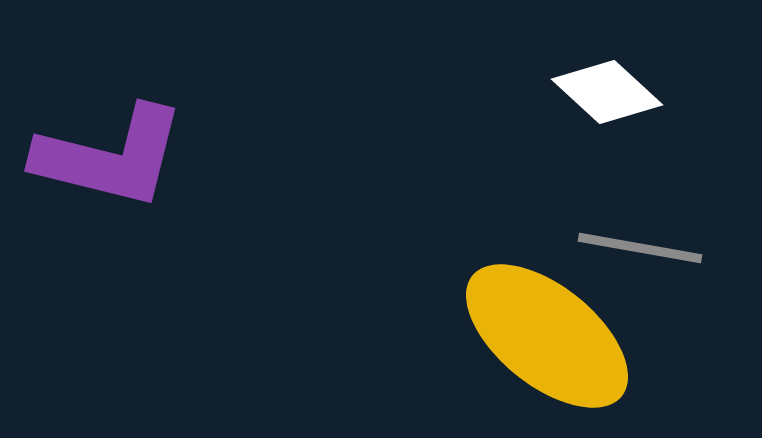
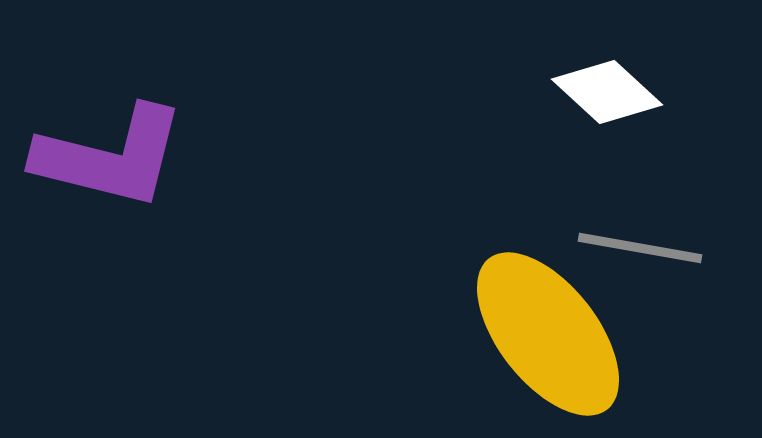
yellow ellipse: moved 1 px right, 2 px up; rotated 13 degrees clockwise
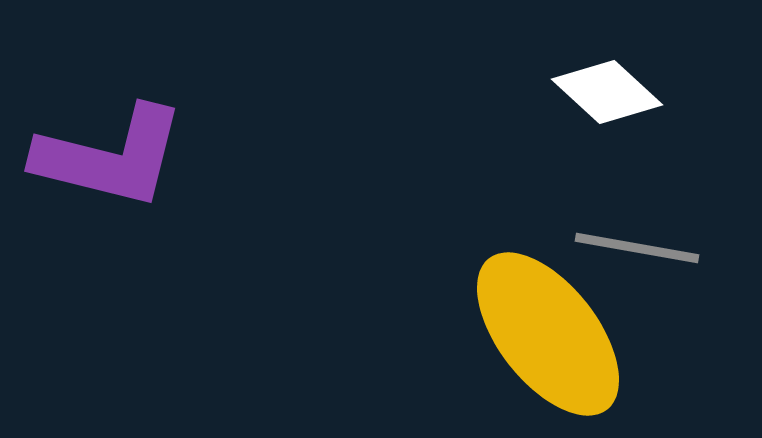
gray line: moved 3 px left
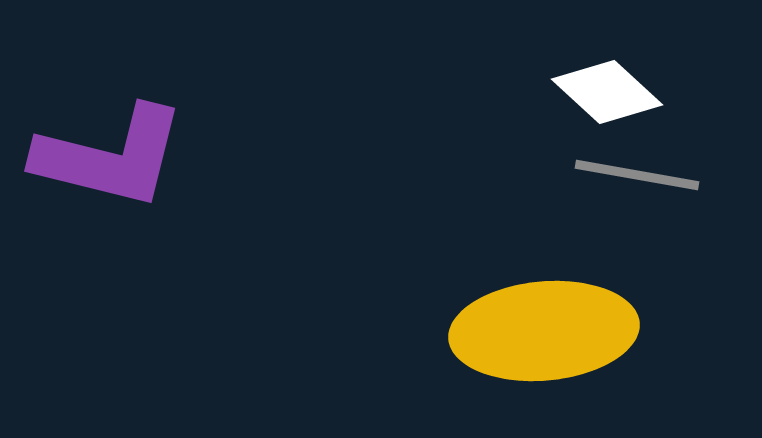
gray line: moved 73 px up
yellow ellipse: moved 4 px left, 3 px up; rotated 57 degrees counterclockwise
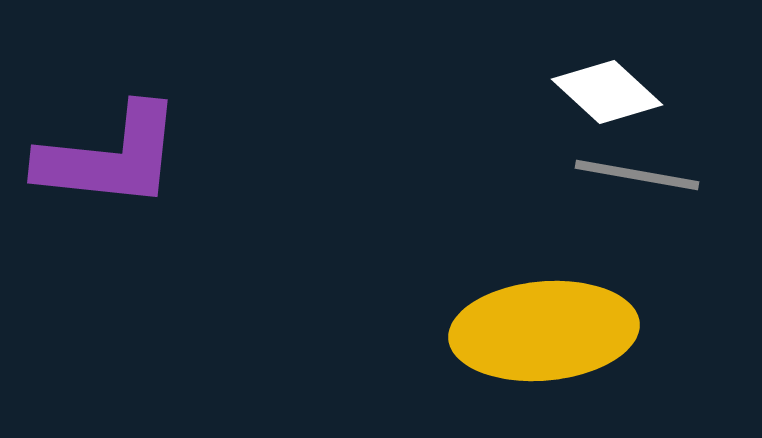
purple L-shape: rotated 8 degrees counterclockwise
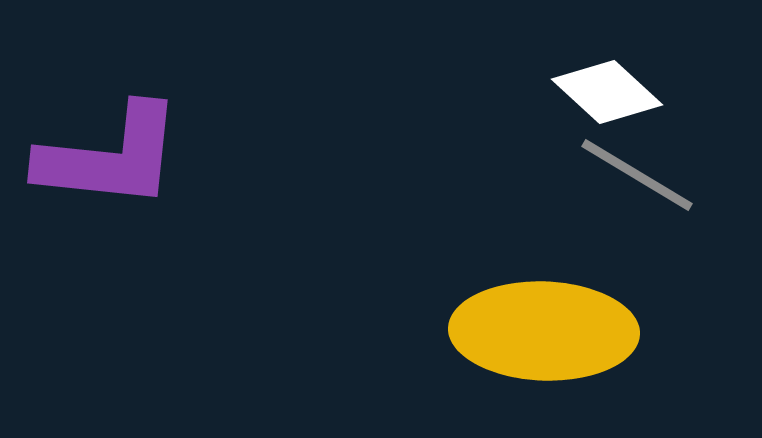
gray line: rotated 21 degrees clockwise
yellow ellipse: rotated 7 degrees clockwise
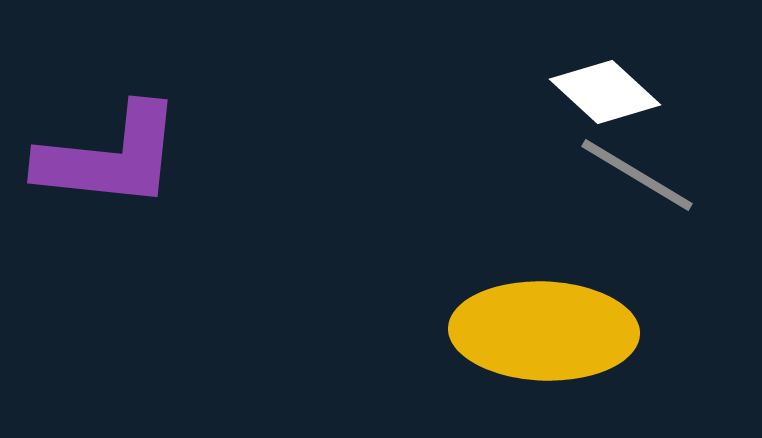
white diamond: moved 2 px left
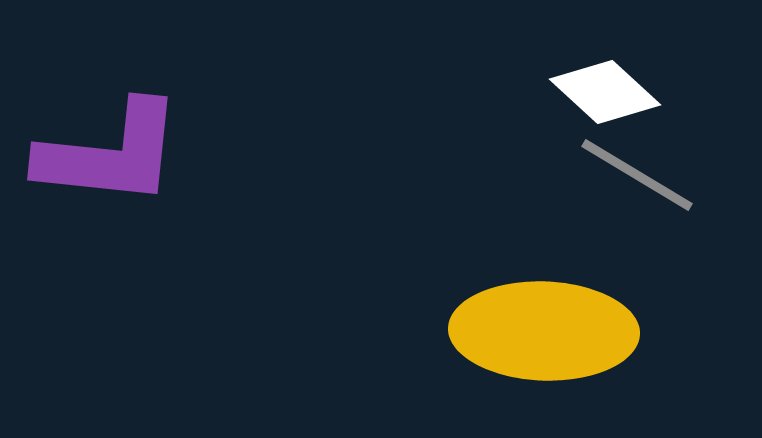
purple L-shape: moved 3 px up
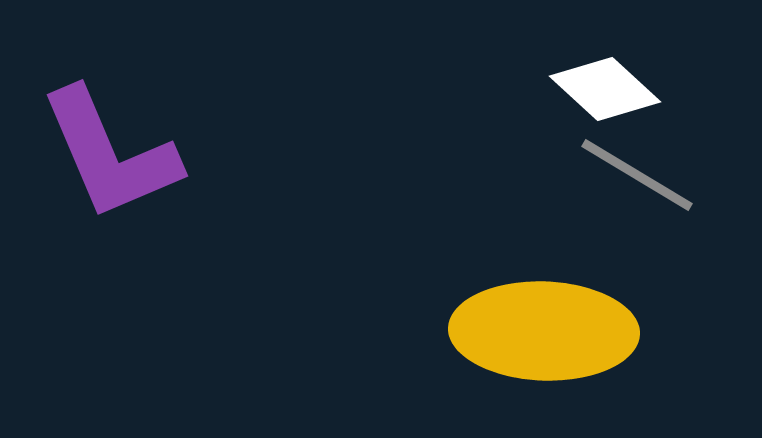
white diamond: moved 3 px up
purple L-shape: rotated 61 degrees clockwise
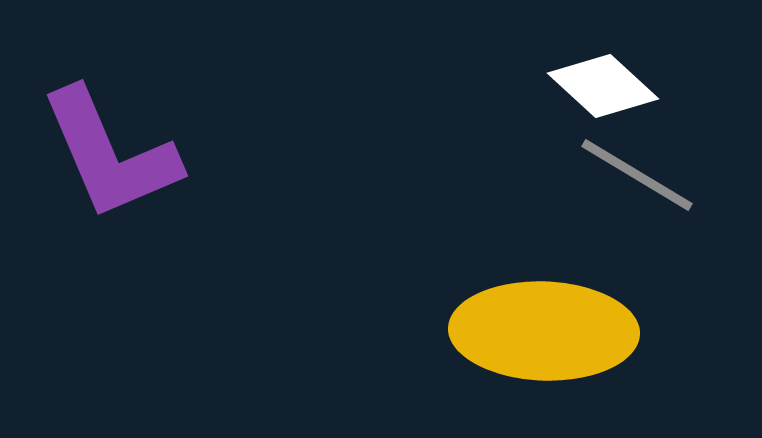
white diamond: moved 2 px left, 3 px up
